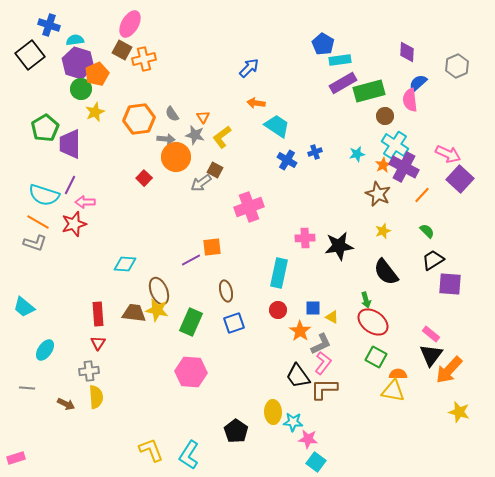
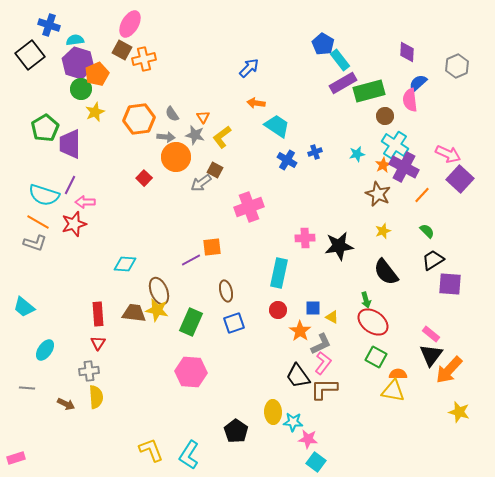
cyan rectangle at (340, 60): rotated 60 degrees clockwise
gray arrow at (166, 139): moved 2 px up
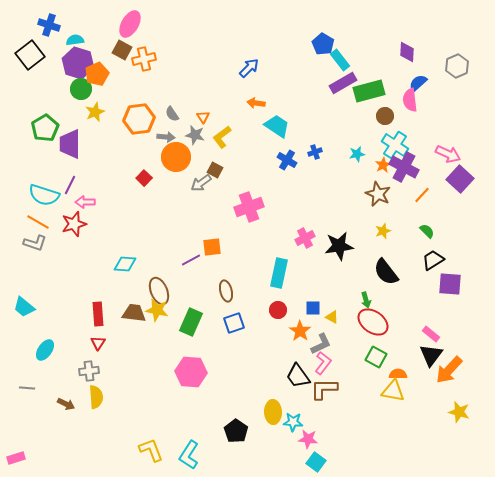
pink cross at (305, 238): rotated 24 degrees counterclockwise
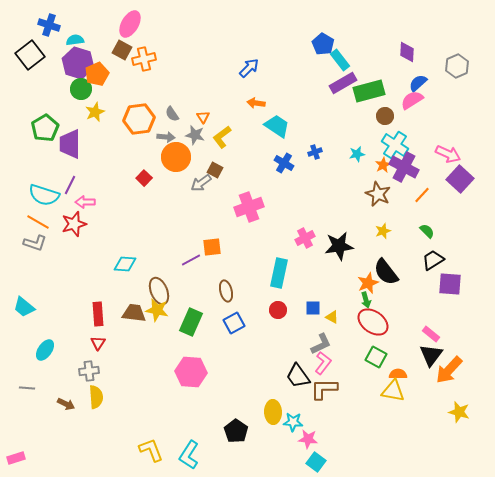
pink semicircle at (410, 100): moved 2 px right; rotated 65 degrees clockwise
blue cross at (287, 160): moved 3 px left, 3 px down
blue square at (234, 323): rotated 10 degrees counterclockwise
orange star at (300, 331): moved 68 px right, 48 px up; rotated 15 degrees clockwise
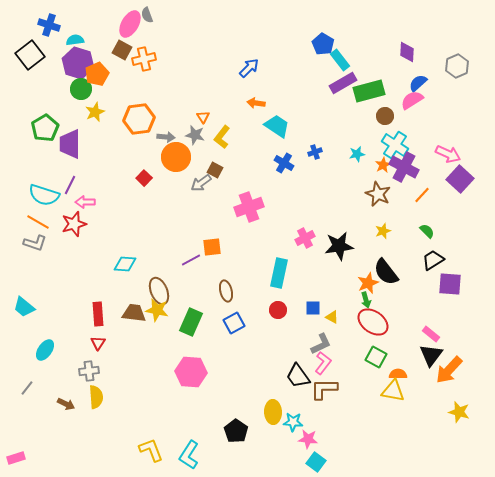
gray semicircle at (172, 114): moved 25 px left, 99 px up; rotated 14 degrees clockwise
yellow L-shape at (222, 137): rotated 15 degrees counterclockwise
gray line at (27, 388): rotated 56 degrees counterclockwise
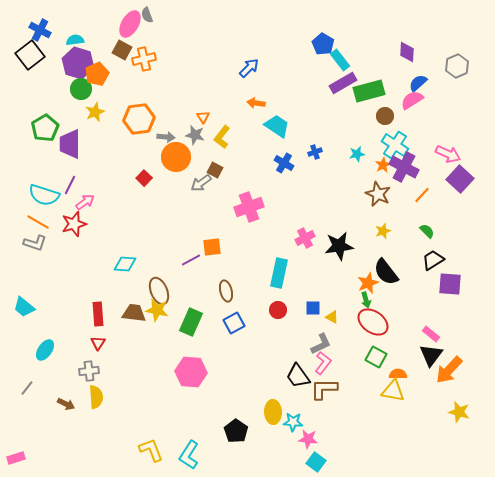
blue cross at (49, 25): moved 9 px left, 5 px down; rotated 10 degrees clockwise
pink arrow at (85, 202): rotated 144 degrees clockwise
